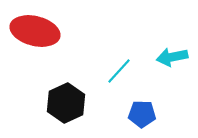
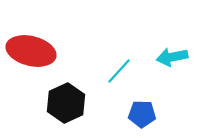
red ellipse: moved 4 px left, 20 px down
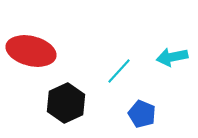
blue pentagon: rotated 20 degrees clockwise
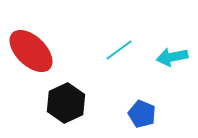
red ellipse: rotated 30 degrees clockwise
cyan line: moved 21 px up; rotated 12 degrees clockwise
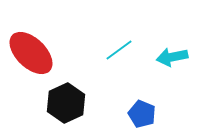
red ellipse: moved 2 px down
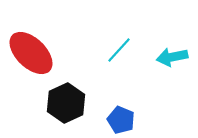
cyan line: rotated 12 degrees counterclockwise
blue pentagon: moved 21 px left, 6 px down
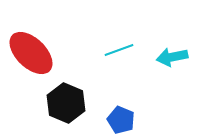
cyan line: rotated 28 degrees clockwise
black hexagon: rotated 12 degrees counterclockwise
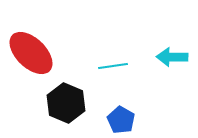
cyan line: moved 6 px left, 16 px down; rotated 12 degrees clockwise
cyan arrow: rotated 12 degrees clockwise
blue pentagon: rotated 8 degrees clockwise
